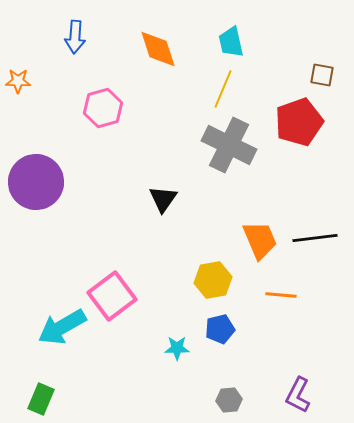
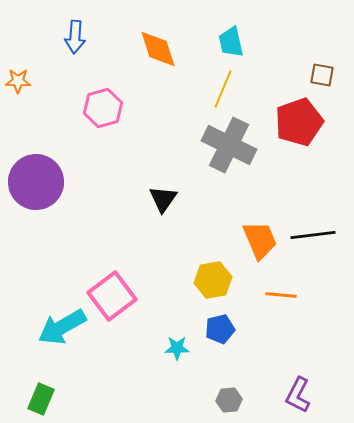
black line: moved 2 px left, 3 px up
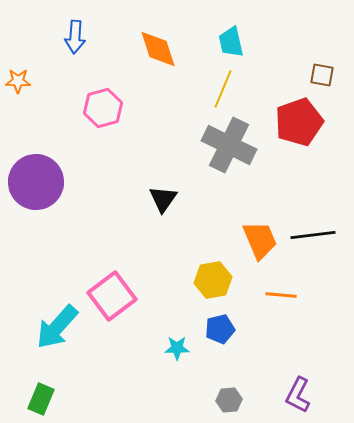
cyan arrow: moved 5 px left; rotated 18 degrees counterclockwise
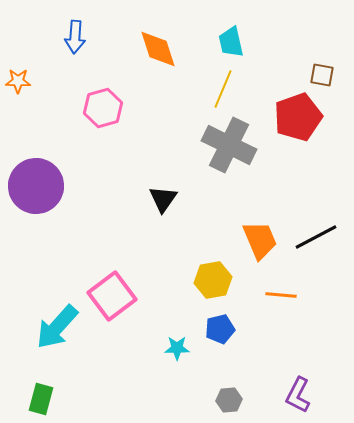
red pentagon: moved 1 px left, 5 px up
purple circle: moved 4 px down
black line: moved 3 px right, 2 px down; rotated 21 degrees counterclockwise
green rectangle: rotated 8 degrees counterclockwise
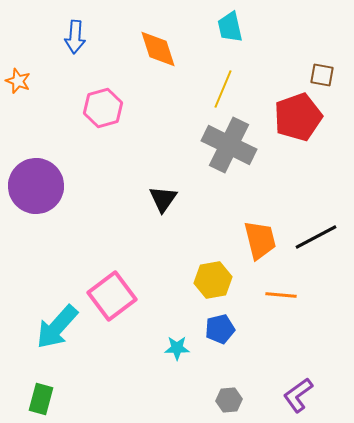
cyan trapezoid: moved 1 px left, 15 px up
orange star: rotated 20 degrees clockwise
orange trapezoid: rotated 9 degrees clockwise
purple L-shape: rotated 27 degrees clockwise
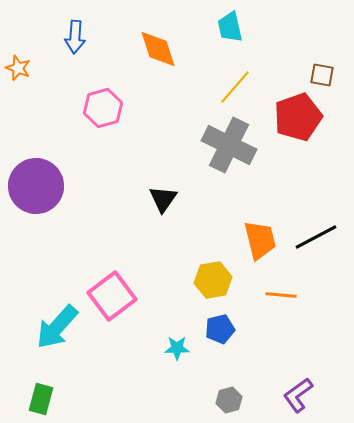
orange star: moved 13 px up
yellow line: moved 12 px right, 2 px up; rotated 18 degrees clockwise
gray hexagon: rotated 10 degrees counterclockwise
